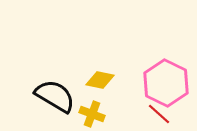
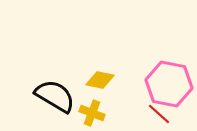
pink hexagon: moved 3 px right, 1 px down; rotated 15 degrees counterclockwise
yellow cross: moved 1 px up
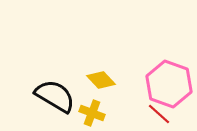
yellow diamond: moved 1 px right; rotated 36 degrees clockwise
pink hexagon: rotated 9 degrees clockwise
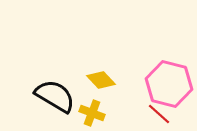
pink hexagon: rotated 6 degrees counterclockwise
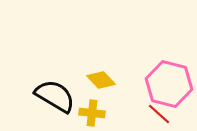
yellow cross: rotated 15 degrees counterclockwise
